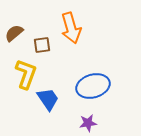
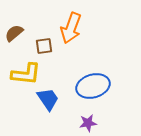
orange arrow: rotated 36 degrees clockwise
brown square: moved 2 px right, 1 px down
yellow L-shape: rotated 76 degrees clockwise
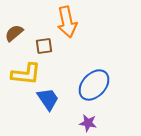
orange arrow: moved 4 px left, 6 px up; rotated 32 degrees counterclockwise
blue ellipse: moved 1 px right, 1 px up; rotated 32 degrees counterclockwise
purple star: rotated 18 degrees clockwise
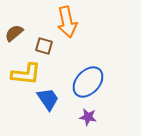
brown square: rotated 24 degrees clockwise
blue ellipse: moved 6 px left, 3 px up
purple star: moved 6 px up
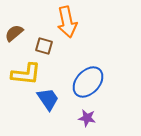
purple star: moved 1 px left, 1 px down
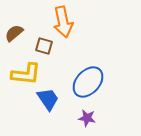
orange arrow: moved 4 px left
